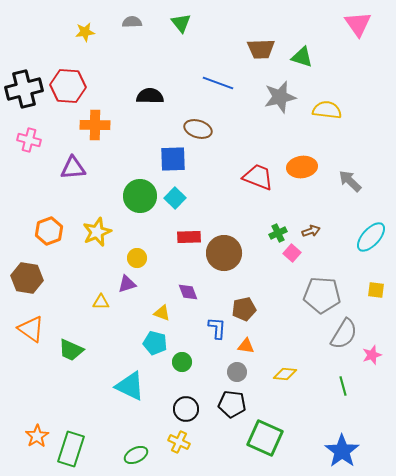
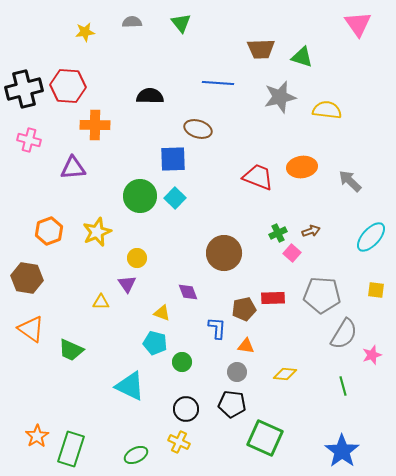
blue line at (218, 83): rotated 16 degrees counterclockwise
red rectangle at (189, 237): moved 84 px right, 61 px down
purple triangle at (127, 284): rotated 48 degrees counterclockwise
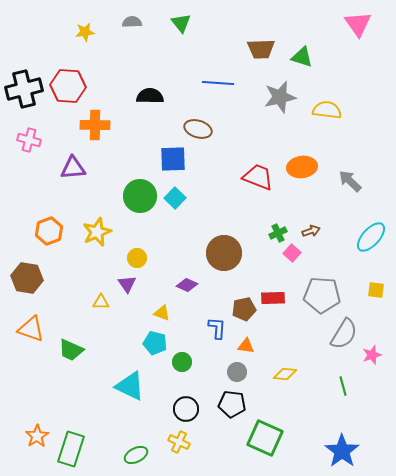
purple diamond at (188, 292): moved 1 px left, 7 px up; rotated 45 degrees counterclockwise
orange triangle at (31, 329): rotated 16 degrees counterclockwise
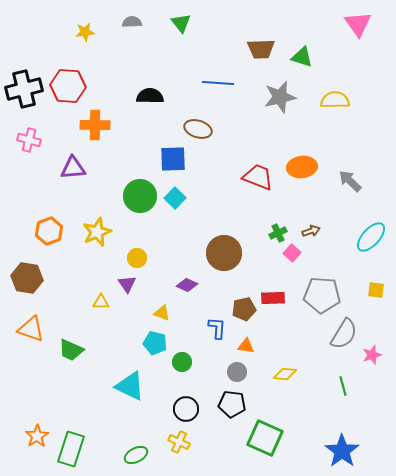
yellow semicircle at (327, 110): moved 8 px right, 10 px up; rotated 8 degrees counterclockwise
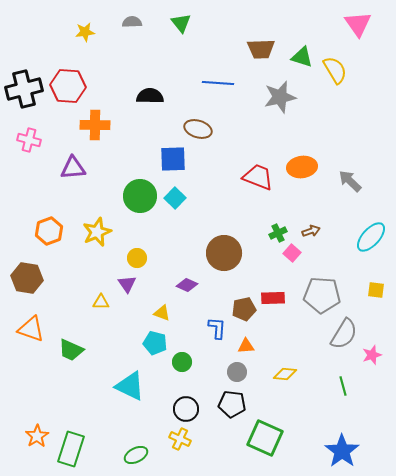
yellow semicircle at (335, 100): moved 30 px up; rotated 60 degrees clockwise
orange triangle at (246, 346): rotated 12 degrees counterclockwise
yellow cross at (179, 442): moved 1 px right, 3 px up
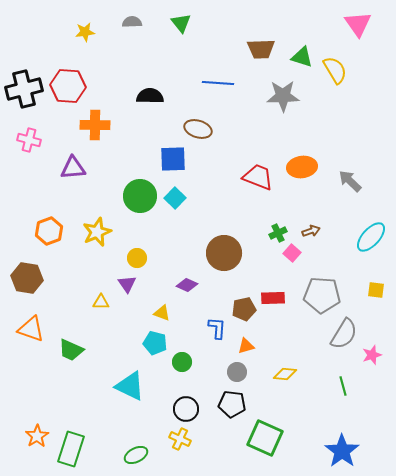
gray star at (280, 97): moved 3 px right, 1 px up; rotated 12 degrees clockwise
orange triangle at (246, 346): rotated 12 degrees counterclockwise
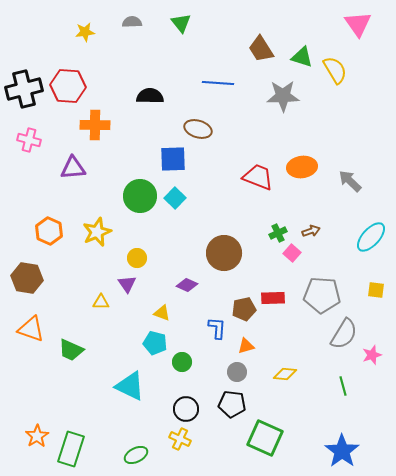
brown trapezoid at (261, 49): rotated 60 degrees clockwise
orange hexagon at (49, 231): rotated 16 degrees counterclockwise
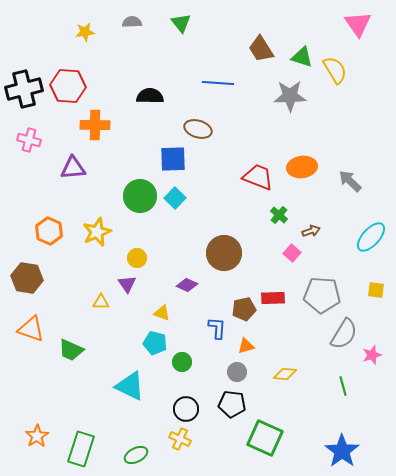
gray star at (283, 96): moved 7 px right
green cross at (278, 233): moved 1 px right, 18 px up; rotated 24 degrees counterclockwise
green rectangle at (71, 449): moved 10 px right
